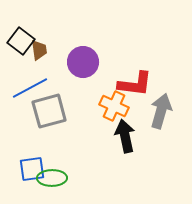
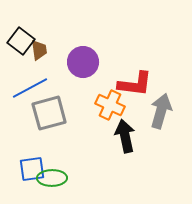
orange cross: moved 4 px left, 1 px up
gray square: moved 2 px down
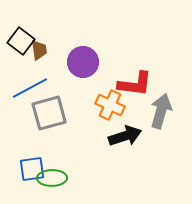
black arrow: rotated 84 degrees clockwise
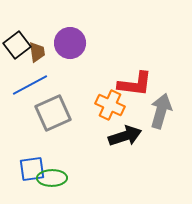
black square: moved 4 px left, 4 px down; rotated 16 degrees clockwise
brown trapezoid: moved 2 px left, 2 px down
purple circle: moved 13 px left, 19 px up
blue line: moved 3 px up
gray square: moved 4 px right; rotated 9 degrees counterclockwise
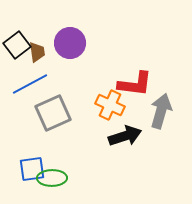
blue line: moved 1 px up
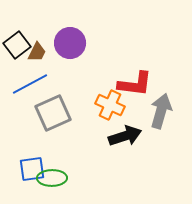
brown trapezoid: rotated 35 degrees clockwise
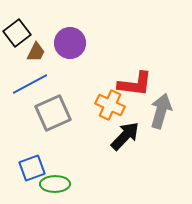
black square: moved 12 px up
brown trapezoid: moved 1 px left
black arrow: rotated 28 degrees counterclockwise
blue square: moved 1 px up; rotated 12 degrees counterclockwise
green ellipse: moved 3 px right, 6 px down
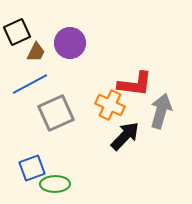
black square: moved 1 px up; rotated 12 degrees clockwise
gray square: moved 3 px right
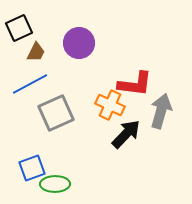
black square: moved 2 px right, 4 px up
purple circle: moved 9 px right
black arrow: moved 1 px right, 2 px up
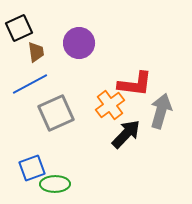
brown trapezoid: rotated 35 degrees counterclockwise
orange cross: rotated 28 degrees clockwise
